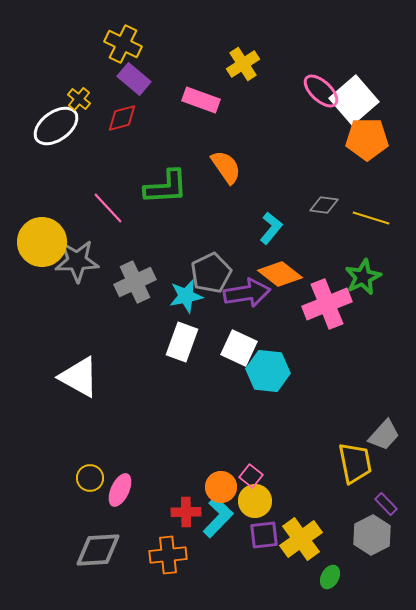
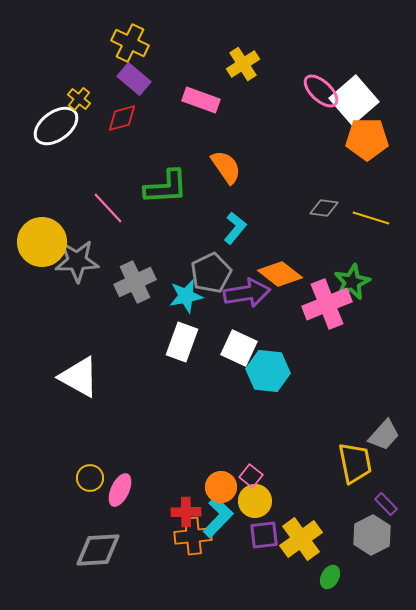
yellow cross at (123, 44): moved 7 px right, 1 px up
gray diamond at (324, 205): moved 3 px down
cyan L-shape at (271, 228): moved 36 px left
green star at (363, 277): moved 11 px left, 5 px down
orange cross at (168, 555): moved 25 px right, 19 px up
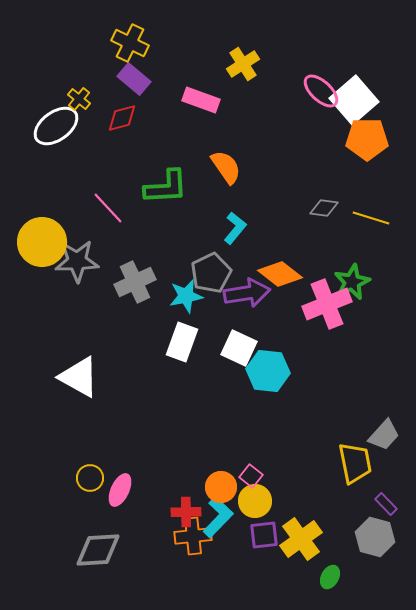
gray hexagon at (372, 535): moved 3 px right, 2 px down; rotated 18 degrees counterclockwise
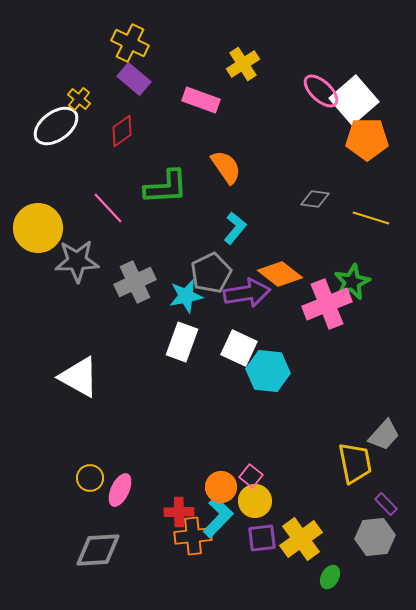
red diamond at (122, 118): moved 13 px down; rotated 20 degrees counterclockwise
gray diamond at (324, 208): moved 9 px left, 9 px up
yellow circle at (42, 242): moved 4 px left, 14 px up
red cross at (186, 512): moved 7 px left
purple square at (264, 535): moved 2 px left, 3 px down
gray hexagon at (375, 537): rotated 21 degrees counterclockwise
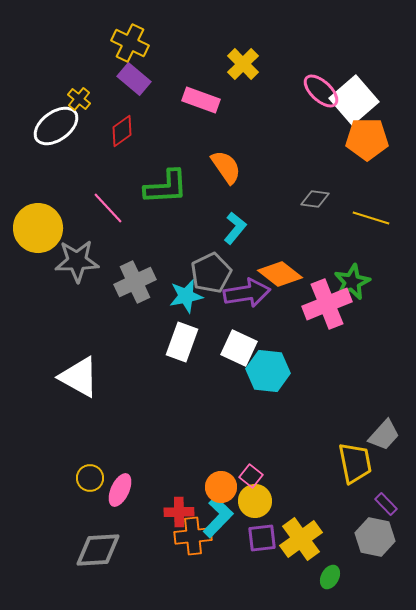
yellow cross at (243, 64): rotated 12 degrees counterclockwise
gray hexagon at (375, 537): rotated 18 degrees clockwise
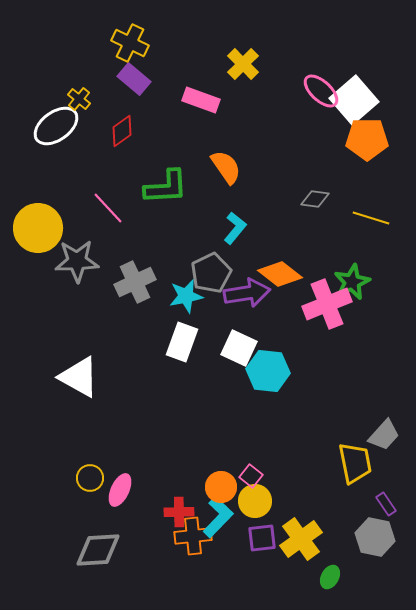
purple rectangle at (386, 504): rotated 10 degrees clockwise
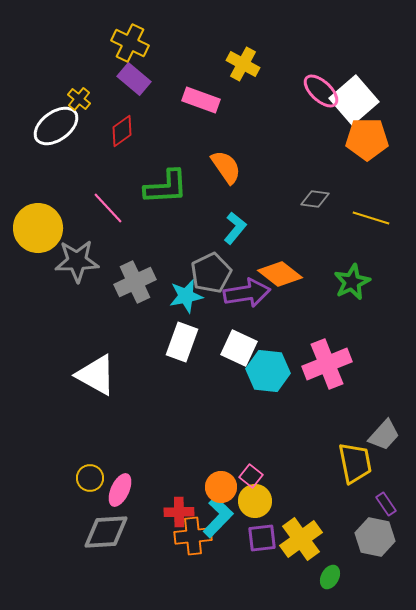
yellow cross at (243, 64): rotated 16 degrees counterclockwise
pink cross at (327, 304): moved 60 px down
white triangle at (79, 377): moved 17 px right, 2 px up
gray diamond at (98, 550): moved 8 px right, 18 px up
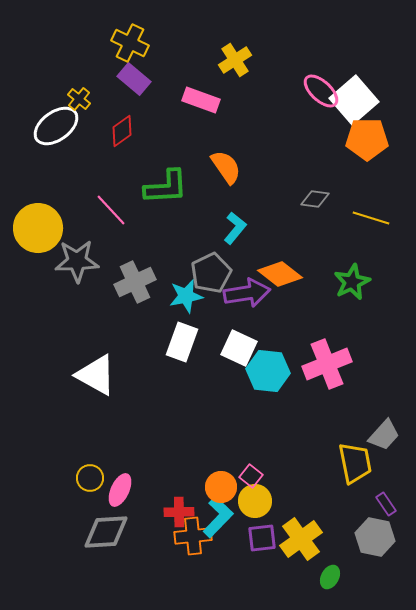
yellow cross at (243, 64): moved 8 px left, 4 px up; rotated 28 degrees clockwise
pink line at (108, 208): moved 3 px right, 2 px down
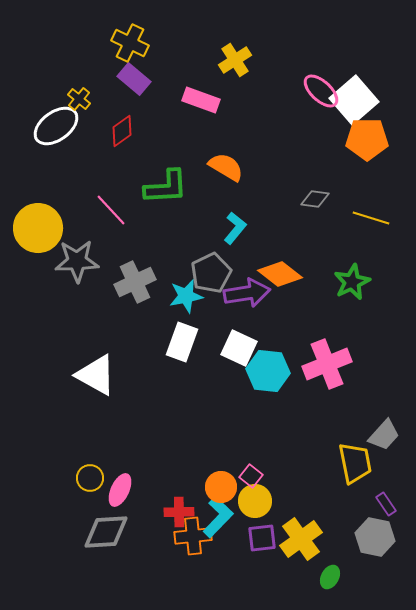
orange semicircle at (226, 167): rotated 24 degrees counterclockwise
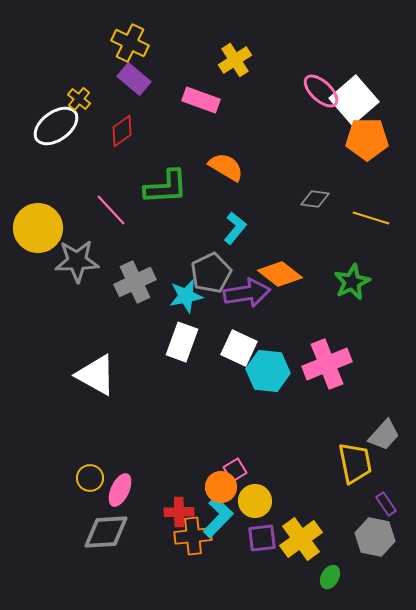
pink square at (251, 476): moved 16 px left, 6 px up; rotated 20 degrees clockwise
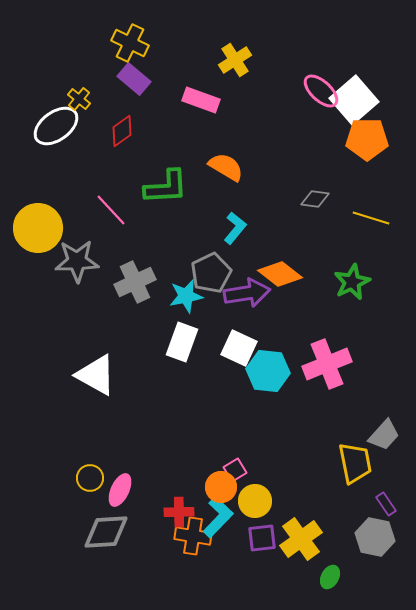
orange cross at (193, 536): rotated 15 degrees clockwise
